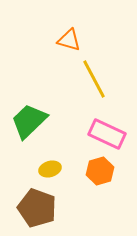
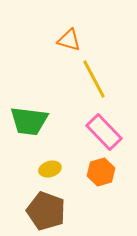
green trapezoid: rotated 129 degrees counterclockwise
pink rectangle: moved 3 px left, 2 px up; rotated 21 degrees clockwise
orange hexagon: moved 1 px right, 1 px down
brown pentagon: moved 9 px right, 3 px down
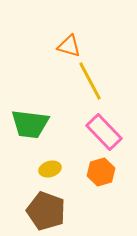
orange triangle: moved 6 px down
yellow line: moved 4 px left, 2 px down
green trapezoid: moved 1 px right, 3 px down
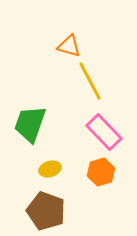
green trapezoid: rotated 102 degrees clockwise
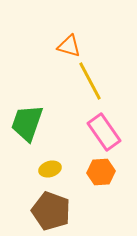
green trapezoid: moved 3 px left, 1 px up
pink rectangle: rotated 9 degrees clockwise
orange hexagon: rotated 12 degrees clockwise
brown pentagon: moved 5 px right
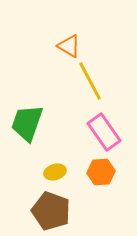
orange triangle: rotated 15 degrees clockwise
yellow ellipse: moved 5 px right, 3 px down
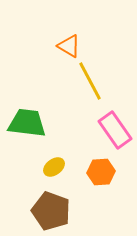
green trapezoid: rotated 78 degrees clockwise
pink rectangle: moved 11 px right, 2 px up
yellow ellipse: moved 1 px left, 5 px up; rotated 20 degrees counterclockwise
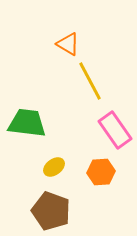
orange triangle: moved 1 px left, 2 px up
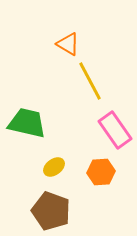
green trapezoid: rotated 6 degrees clockwise
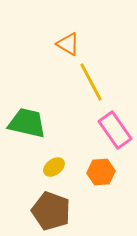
yellow line: moved 1 px right, 1 px down
